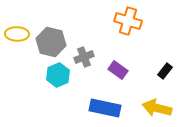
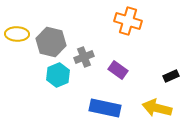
black rectangle: moved 6 px right, 5 px down; rotated 28 degrees clockwise
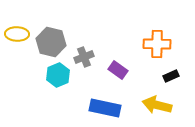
orange cross: moved 29 px right, 23 px down; rotated 16 degrees counterclockwise
yellow arrow: moved 3 px up
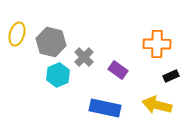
yellow ellipse: rotated 75 degrees counterclockwise
gray cross: rotated 24 degrees counterclockwise
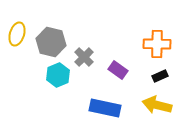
black rectangle: moved 11 px left
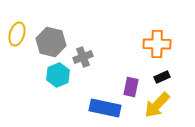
gray cross: moved 1 px left; rotated 24 degrees clockwise
purple rectangle: moved 13 px right, 17 px down; rotated 66 degrees clockwise
black rectangle: moved 2 px right, 1 px down
yellow arrow: rotated 60 degrees counterclockwise
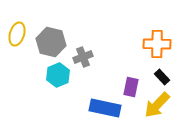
black rectangle: rotated 70 degrees clockwise
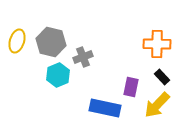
yellow ellipse: moved 7 px down
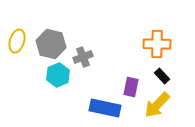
gray hexagon: moved 2 px down
black rectangle: moved 1 px up
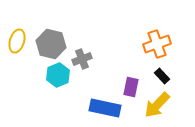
orange cross: rotated 20 degrees counterclockwise
gray cross: moved 1 px left, 2 px down
